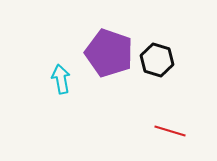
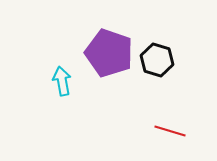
cyan arrow: moved 1 px right, 2 px down
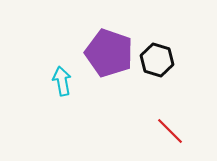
red line: rotated 28 degrees clockwise
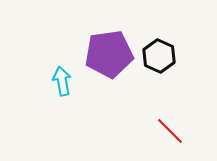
purple pentagon: moved 1 px down; rotated 27 degrees counterclockwise
black hexagon: moved 2 px right, 4 px up; rotated 8 degrees clockwise
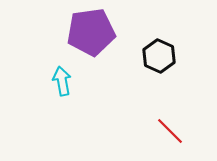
purple pentagon: moved 18 px left, 22 px up
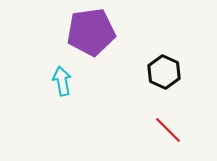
black hexagon: moved 5 px right, 16 px down
red line: moved 2 px left, 1 px up
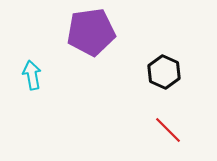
cyan arrow: moved 30 px left, 6 px up
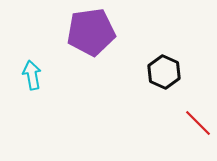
red line: moved 30 px right, 7 px up
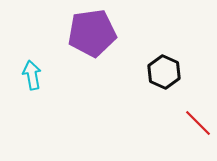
purple pentagon: moved 1 px right, 1 px down
